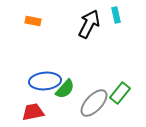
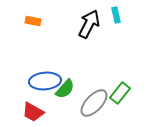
red trapezoid: rotated 140 degrees counterclockwise
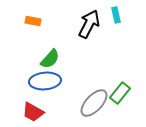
green semicircle: moved 15 px left, 30 px up
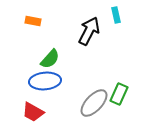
black arrow: moved 7 px down
green rectangle: moved 1 px left, 1 px down; rotated 15 degrees counterclockwise
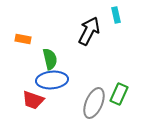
orange rectangle: moved 10 px left, 18 px down
green semicircle: rotated 55 degrees counterclockwise
blue ellipse: moved 7 px right, 1 px up
gray ellipse: rotated 20 degrees counterclockwise
red trapezoid: moved 12 px up; rotated 10 degrees counterclockwise
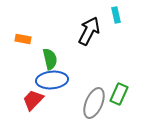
red trapezoid: rotated 115 degrees clockwise
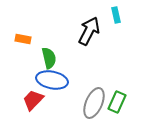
green semicircle: moved 1 px left, 1 px up
blue ellipse: rotated 16 degrees clockwise
green rectangle: moved 2 px left, 8 px down
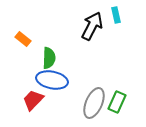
black arrow: moved 3 px right, 5 px up
orange rectangle: rotated 28 degrees clockwise
green semicircle: rotated 15 degrees clockwise
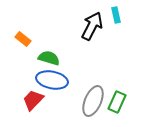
green semicircle: rotated 75 degrees counterclockwise
gray ellipse: moved 1 px left, 2 px up
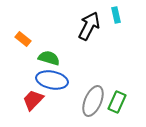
black arrow: moved 3 px left
